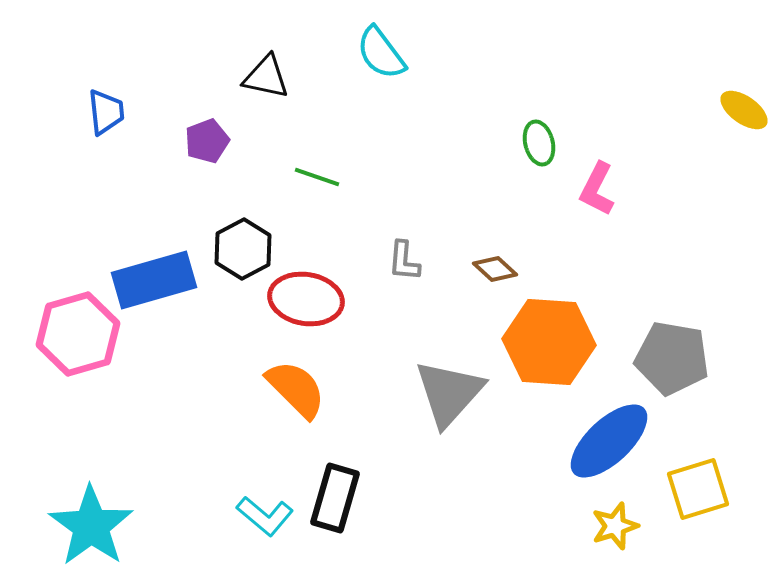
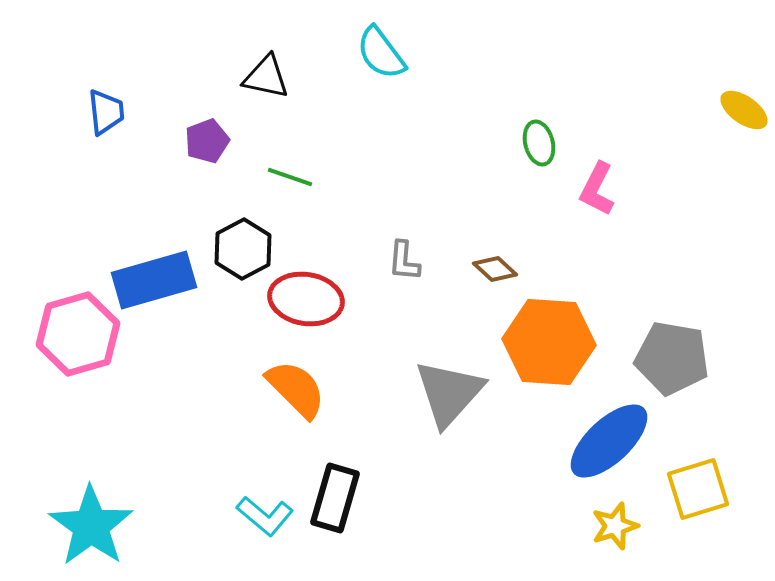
green line: moved 27 px left
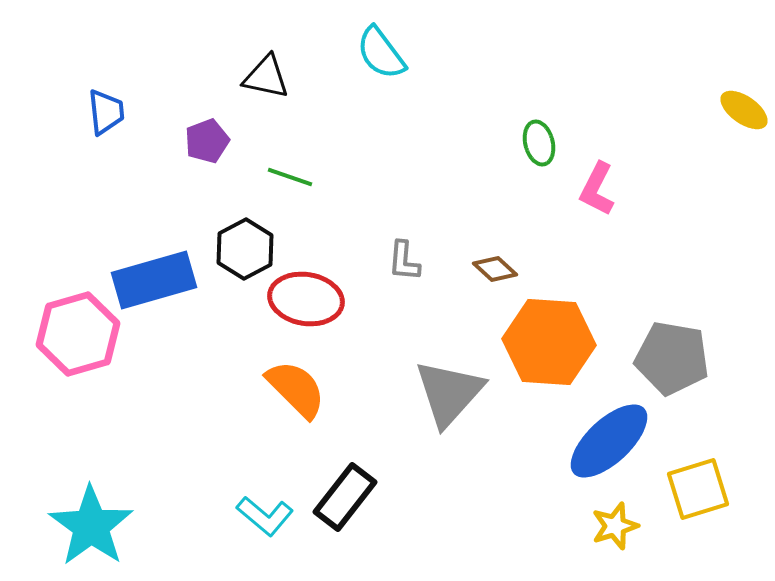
black hexagon: moved 2 px right
black rectangle: moved 10 px right, 1 px up; rotated 22 degrees clockwise
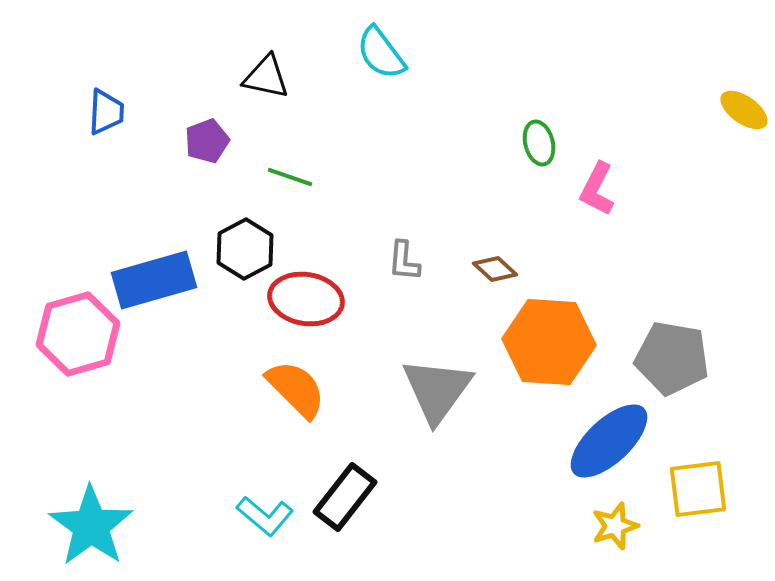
blue trapezoid: rotated 9 degrees clockwise
gray triangle: moved 12 px left, 3 px up; rotated 6 degrees counterclockwise
yellow square: rotated 10 degrees clockwise
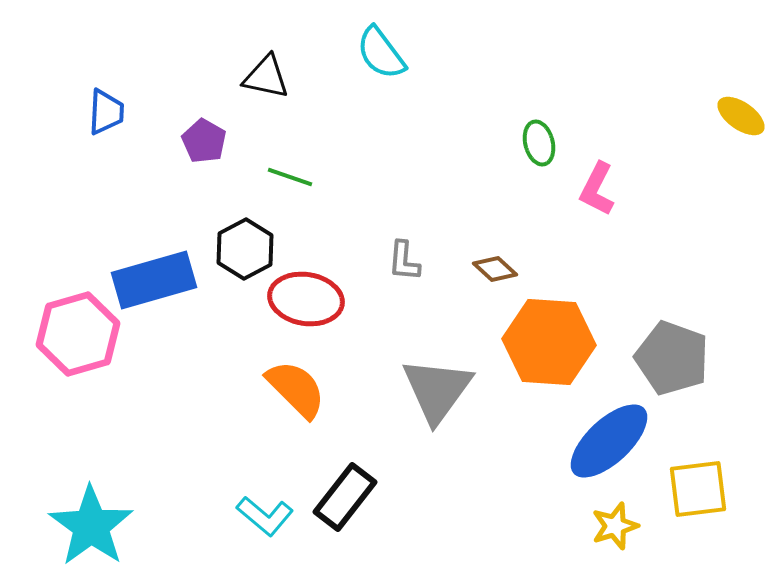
yellow ellipse: moved 3 px left, 6 px down
purple pentagon: moved 3 px left; rotated 21 degrees counterclockwise
gray pentagon: rotated 10 degrees clockwise
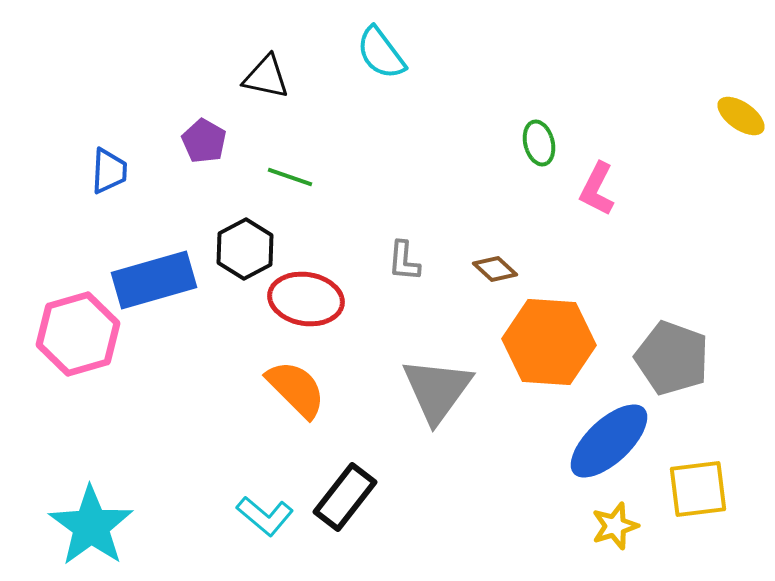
blue trapezoid: moved 3 px right, 59 px down
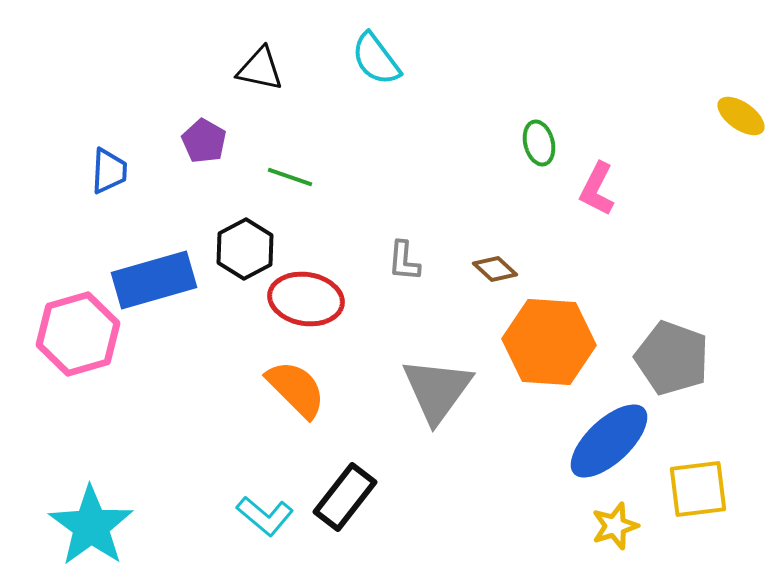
cyan semicircle: moved 5 px left, 6 px down
black triangle: moved 6 px left, 8 px up
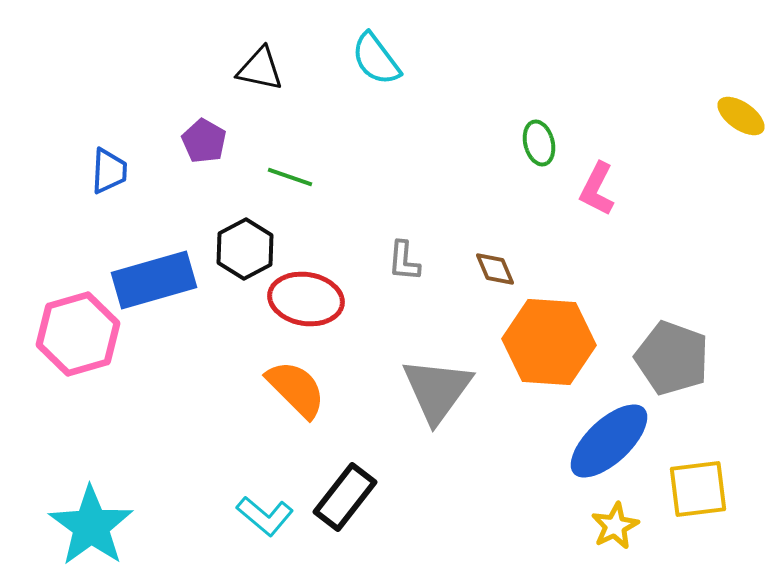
brown diamond: rotated 24 degrees clockwise
yellow star: rotated 9 degrees counterclockwise
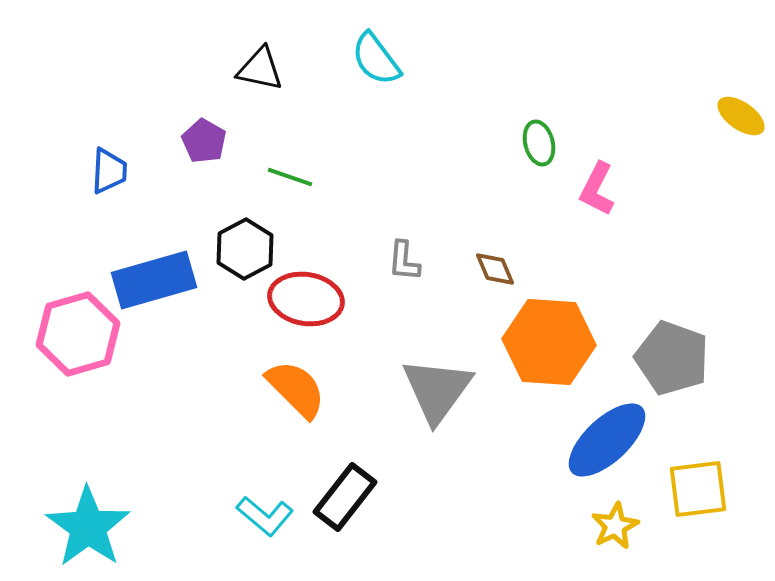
blue ellipse: moved 2 px left, 1 px up
cyan star: moved 3 px left, 1 px down
